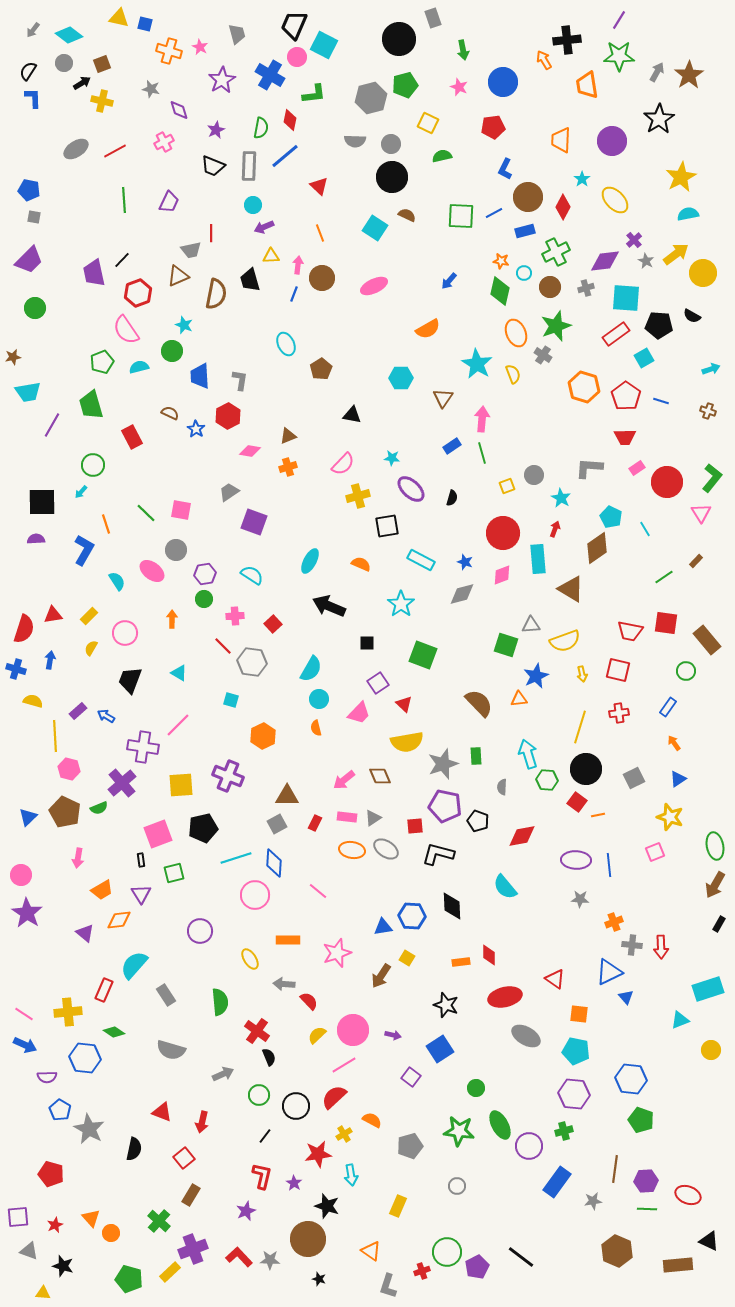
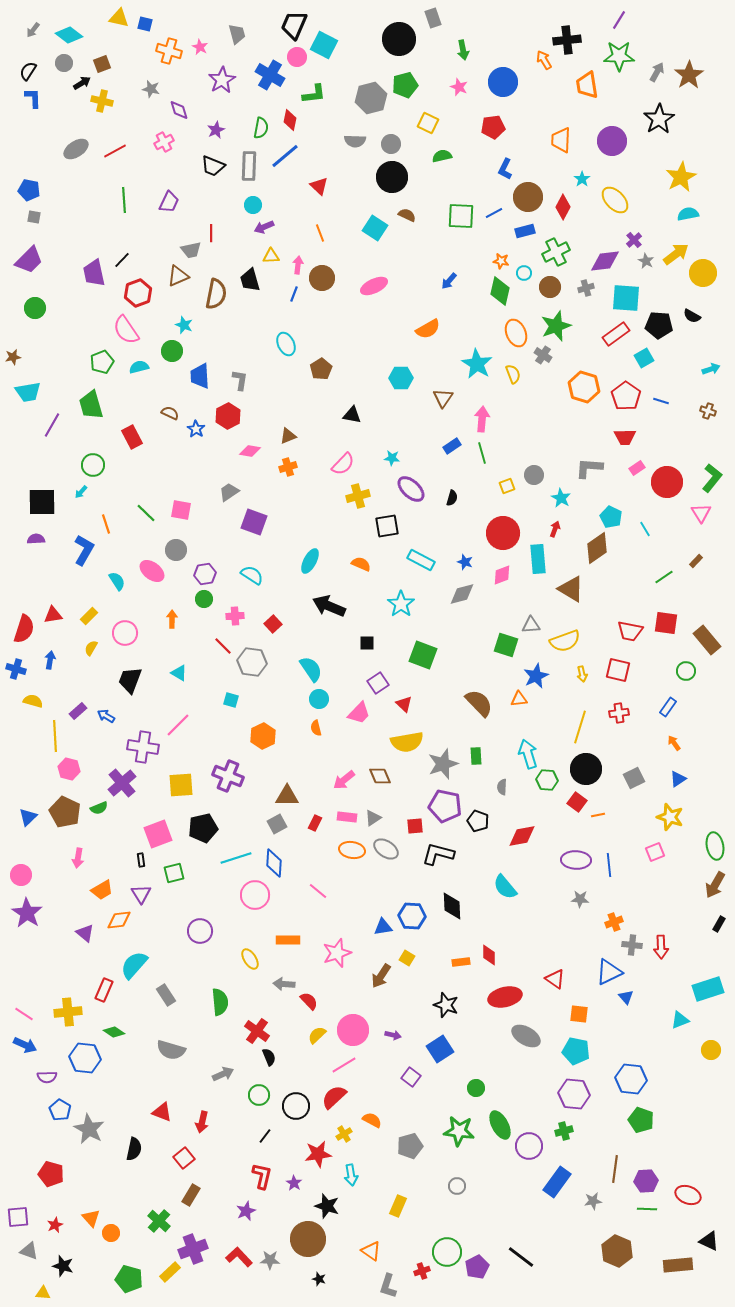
cyan semicircle at (311, 669): rotated 64 degrees counterclockwise
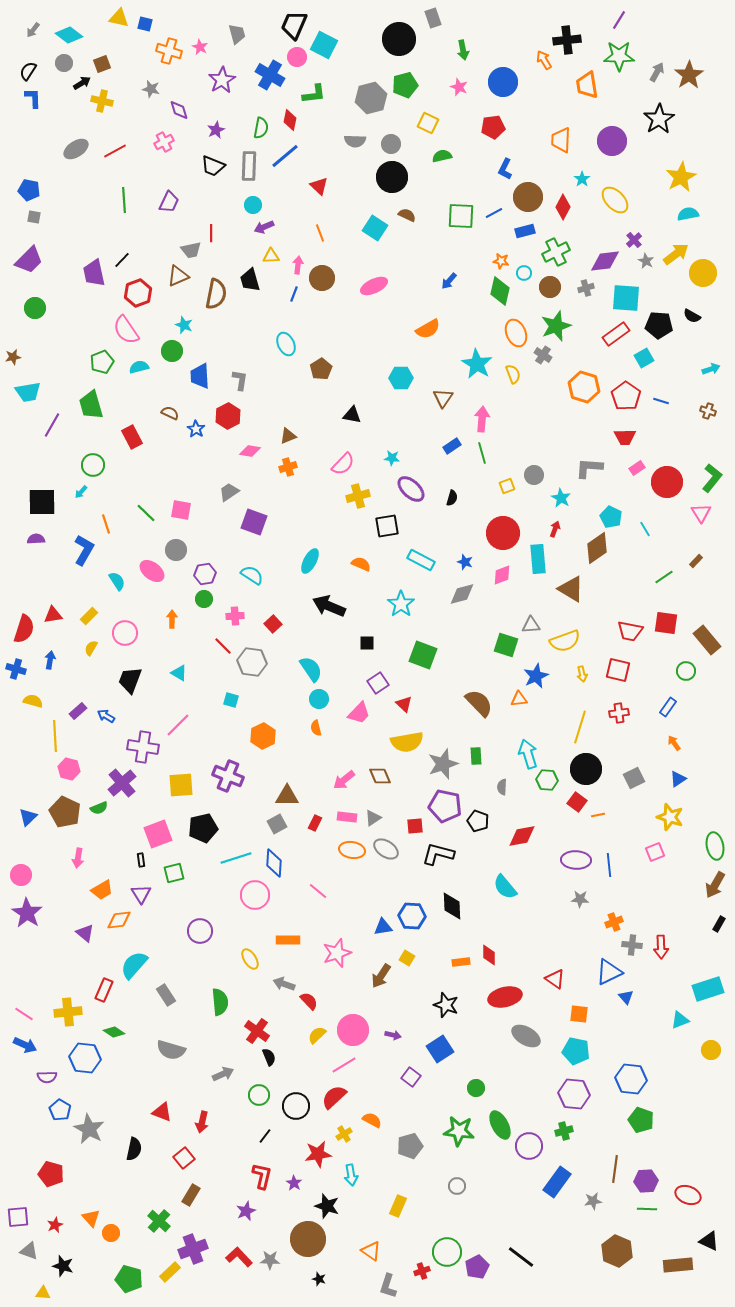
gray arrow at (284, 984): rotated 15 degrees clockwise
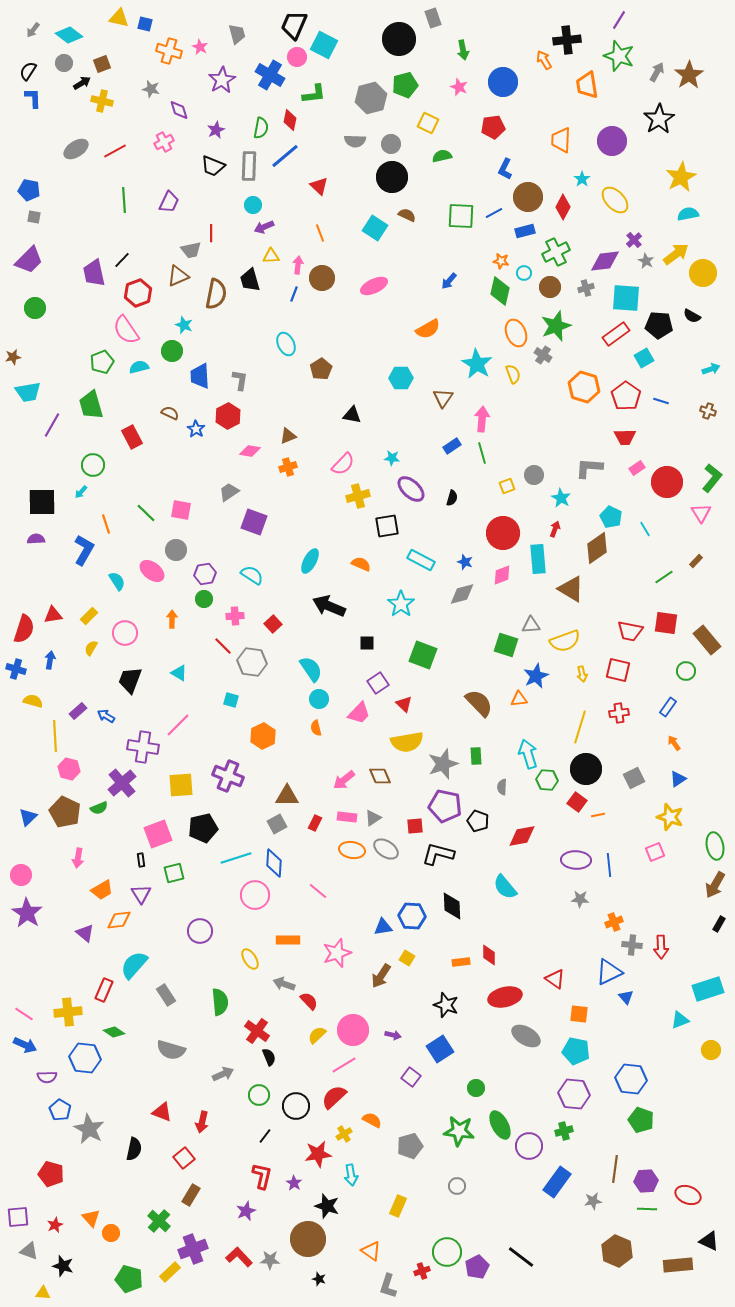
green star at (619, 56): rotated 20 degrees clockwise
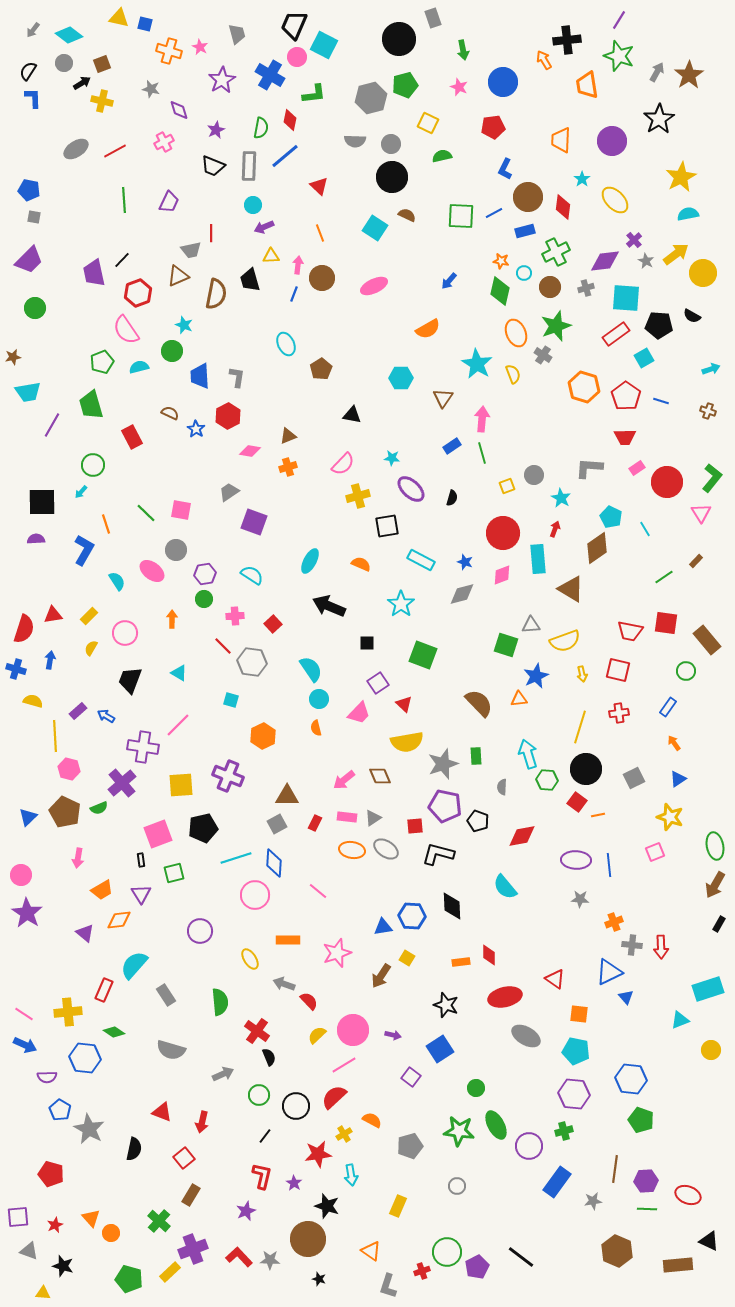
red diamond at (563, 207): rotated 20 degrees counterclockwise
gray L-shape at (240, 380): moved 3 px left, 3 px up
green ellipse at (500, 1125): moved 4 px left
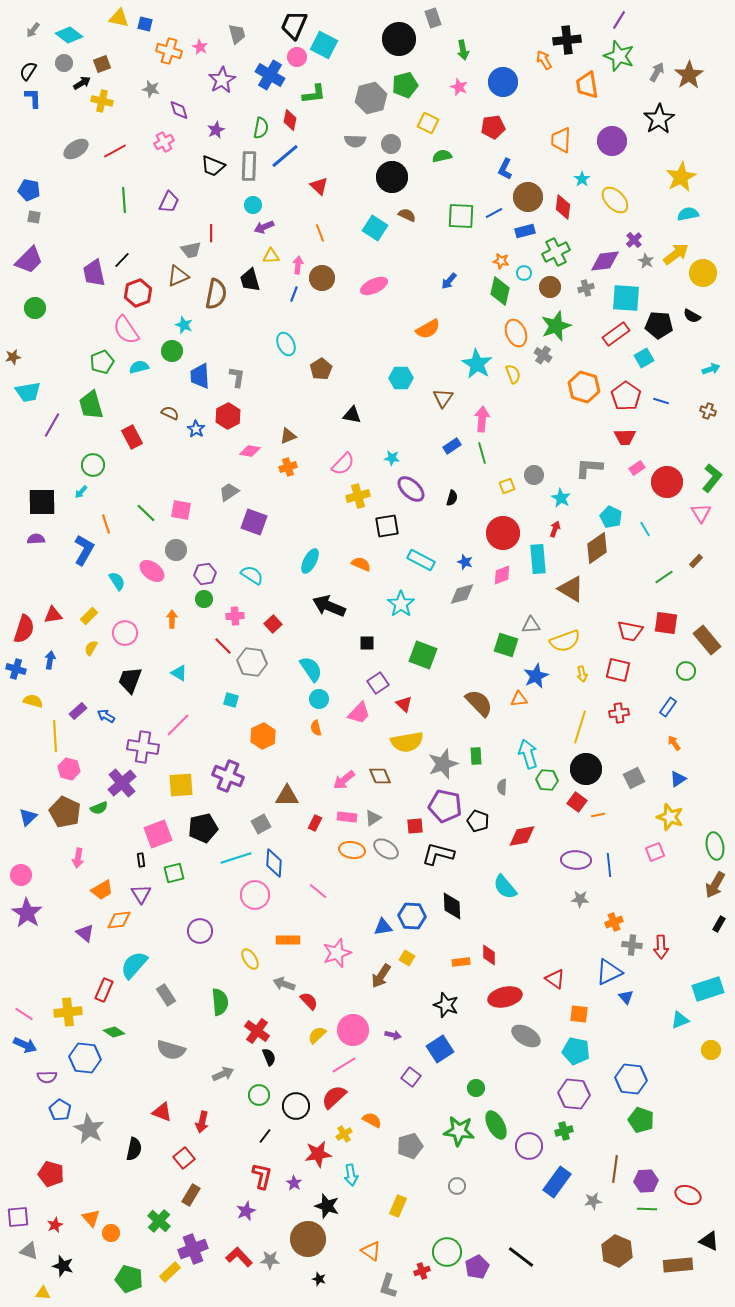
gray square at (277, 824): moved 16 px left
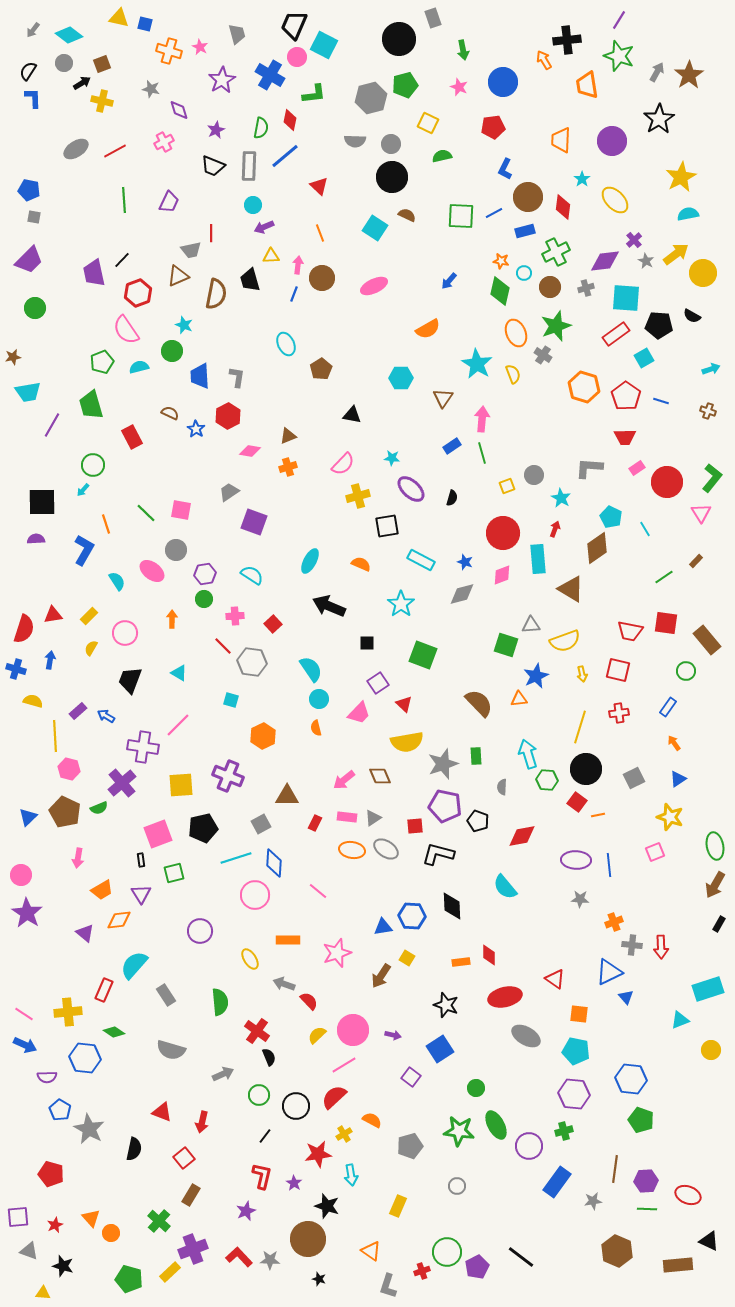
cyan arrow at (81, 492): moved 2 px right, 2 px up
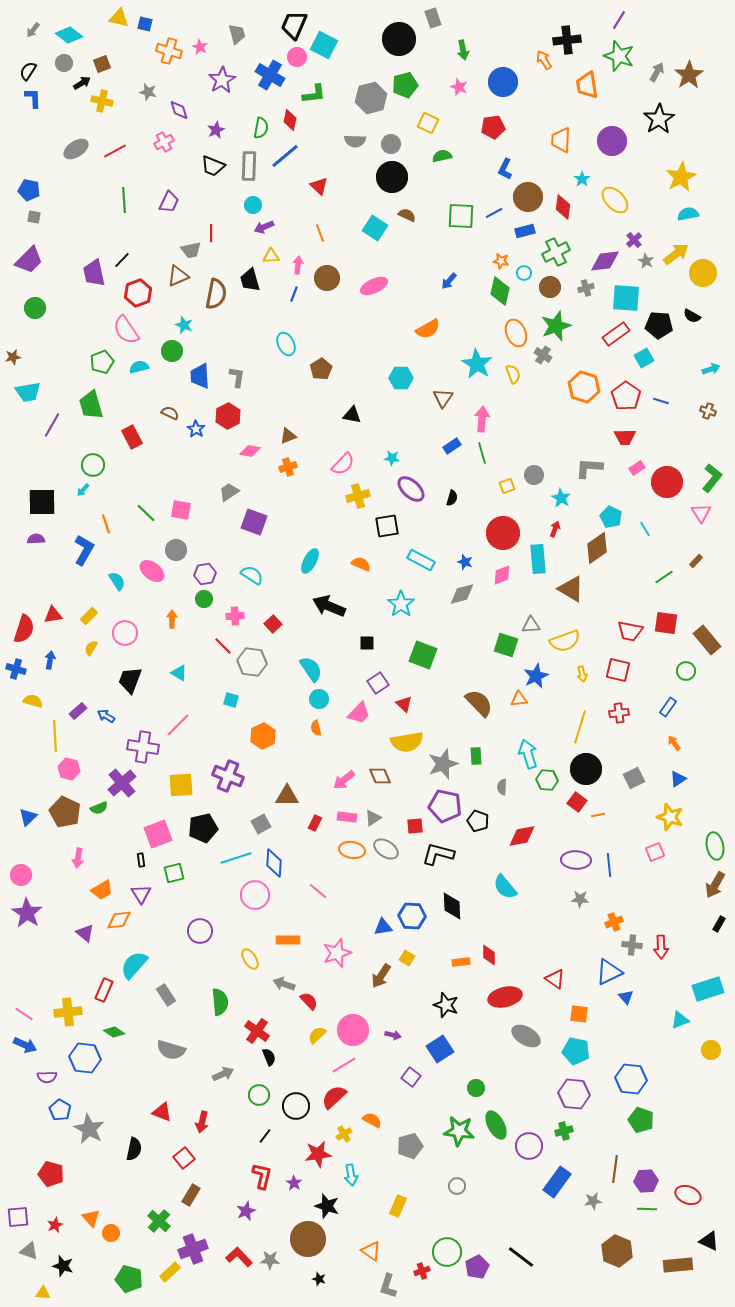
gray star at (151, 89): moved 3 px left, 3 px down
brown circle at (322, 278): moved 5 px right
